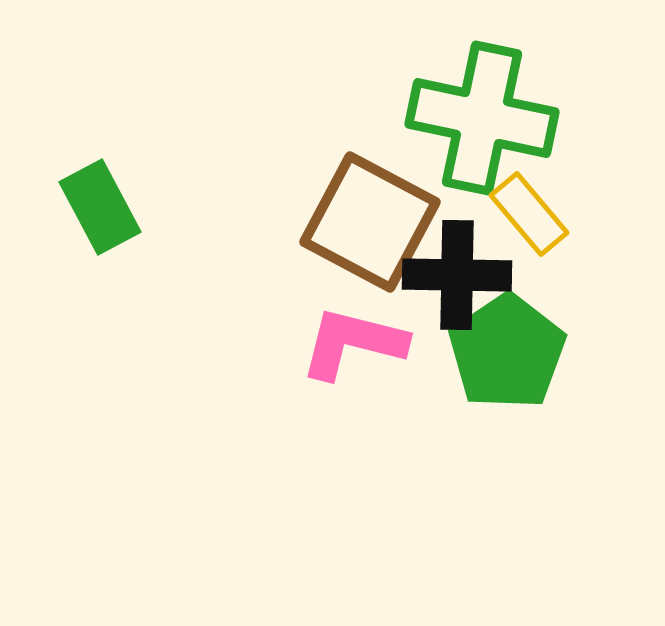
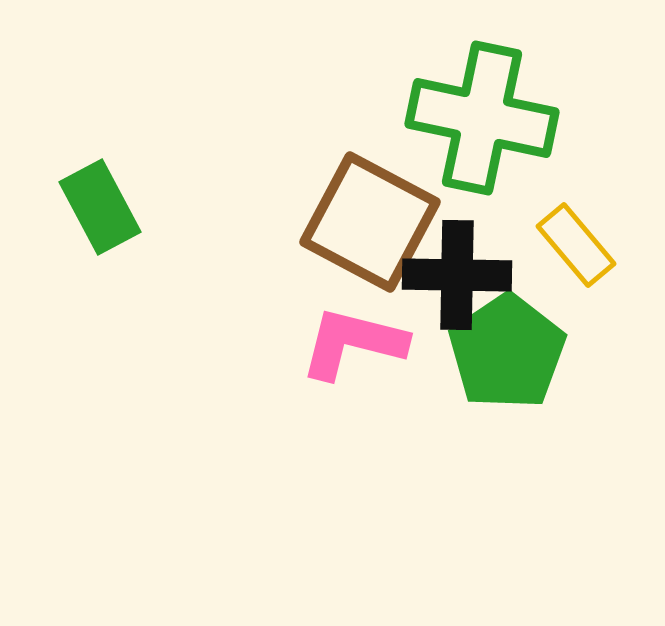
yellow rectangle: moved 47 px right, 31 px down
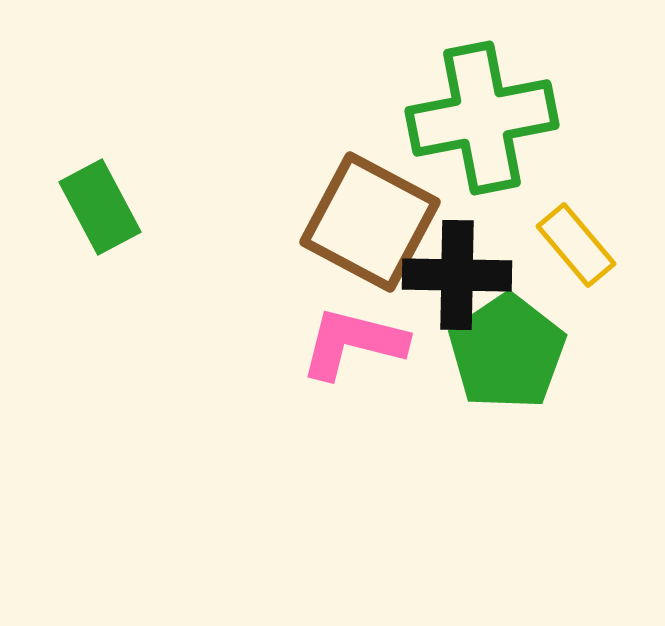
green cross: rotated 23 degrees counterclockwise
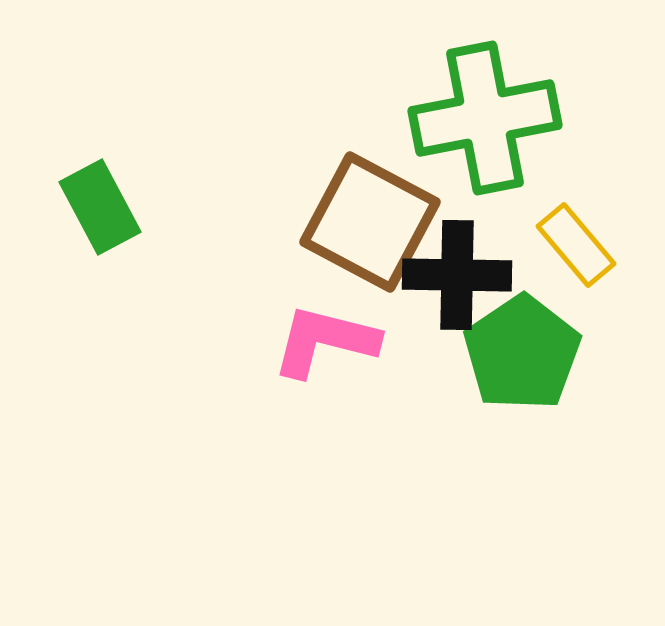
green cross: moved 3 px right
pink L-shape: moved 28 px left, 2 px up
green pentagon: moved 15 px right, 1 px down
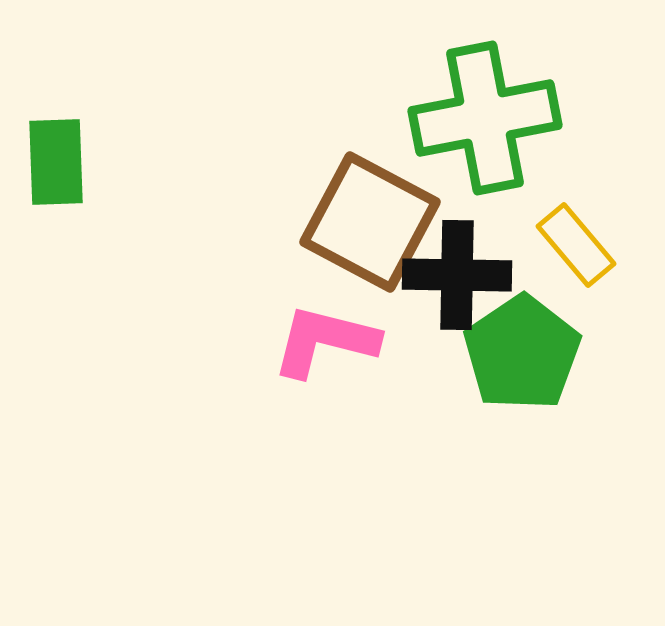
green rectangle: moved 44 px left, 45 px up; rotated 26 degrees clockwise
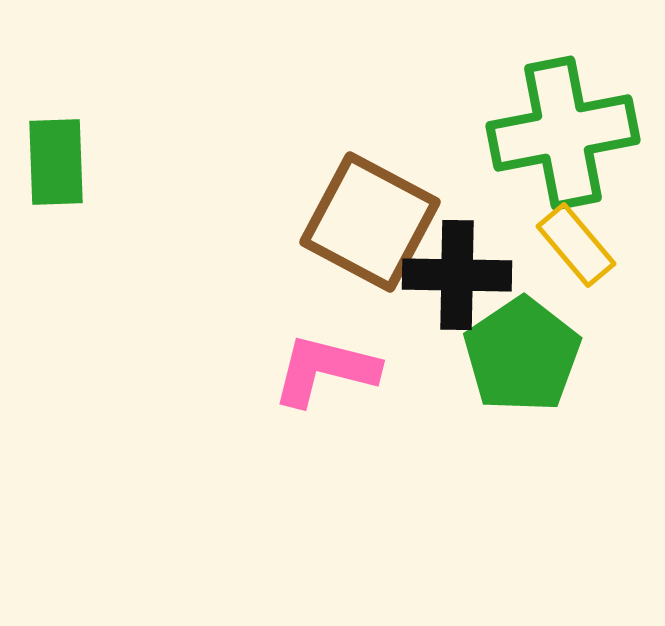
green cross: moved 78 px right, 15 px down
pink L-shape: moved 29 px down
green pentagon: moved 2 px down
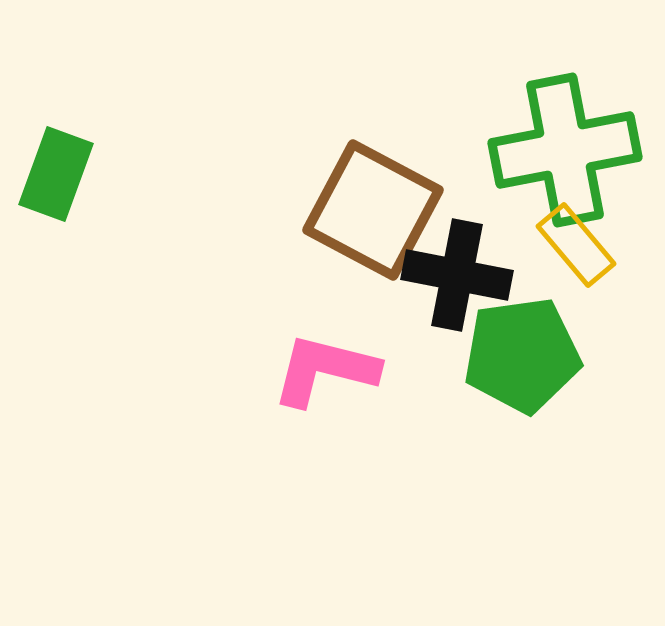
green cross: moved 2 px right, 17 px down
green rectangle: moved 12 px down; rotated 22 degrees clockwise
brown square: moved 3 px right, 12 px up
black cross: rotated 10 degrees clockwise
green pentagon: rotated 26 degrees clockwise
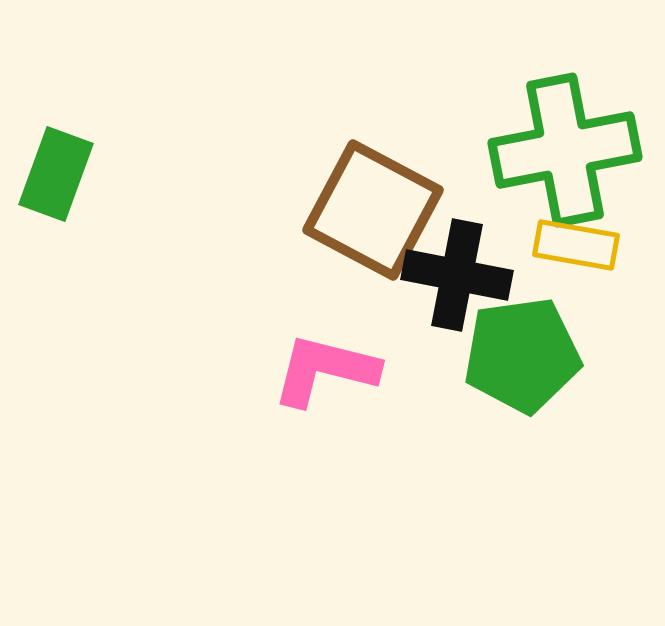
yellow rectangle: rotated 40 degrees counterclockwise
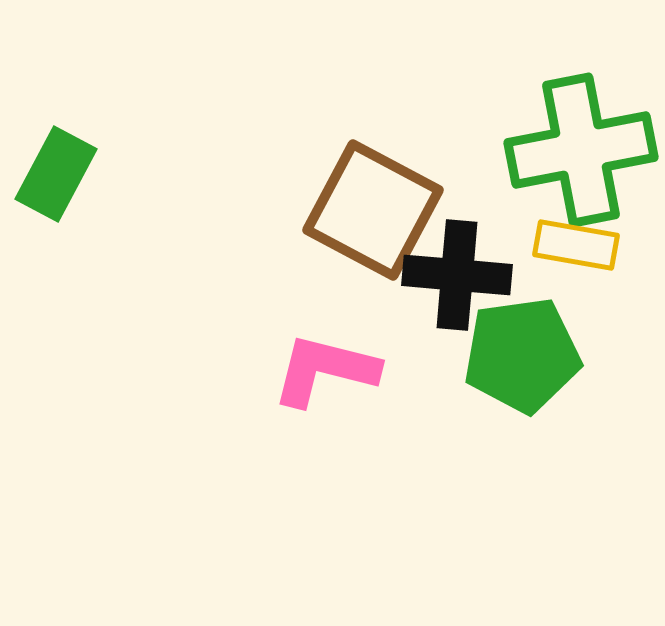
green cross: moved 16 px right
green rectangle: rotated 8 degrees clockwise
black cross: rotated 6 degrees counterclockwise
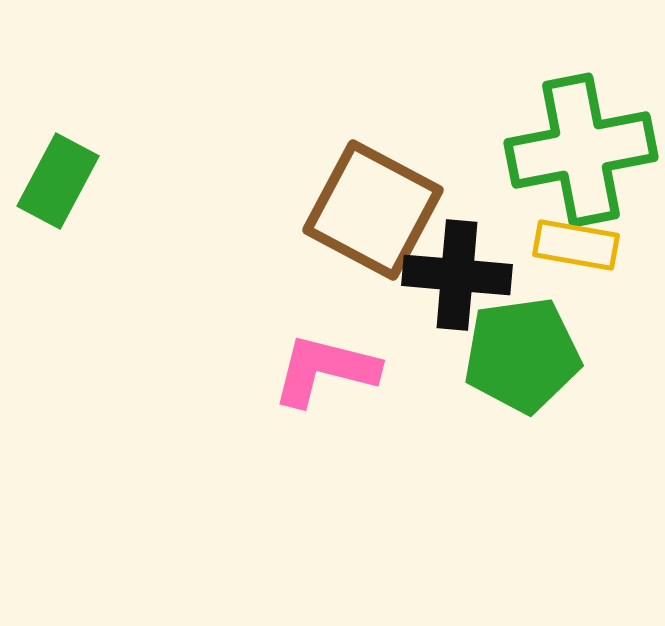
green rectangle: moved 2 px right, 7 px down
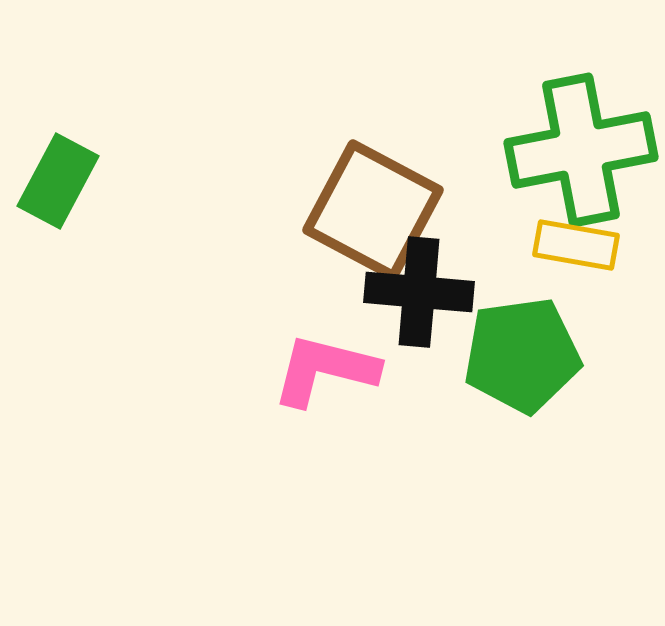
black cross: moved 38 px left, 17 px down
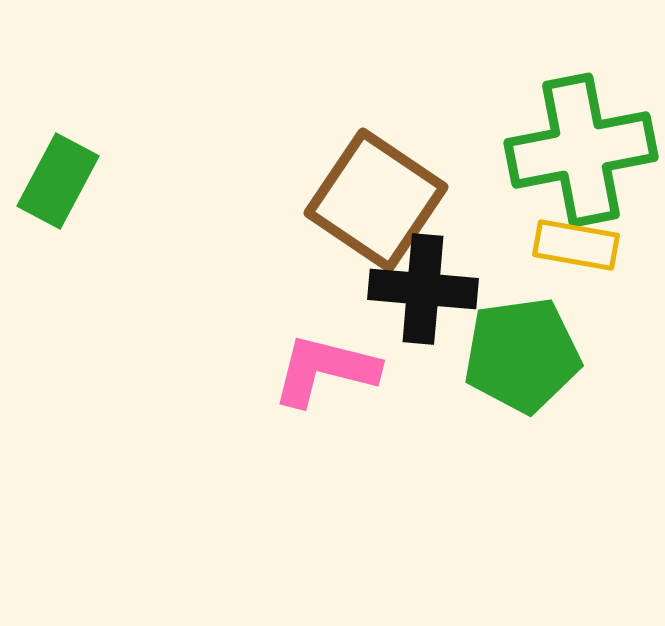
brown square: moved 3 px right, 10 px up; rotated 6 degrees clockwise
black cross: moved 4 px right, 3 px up
